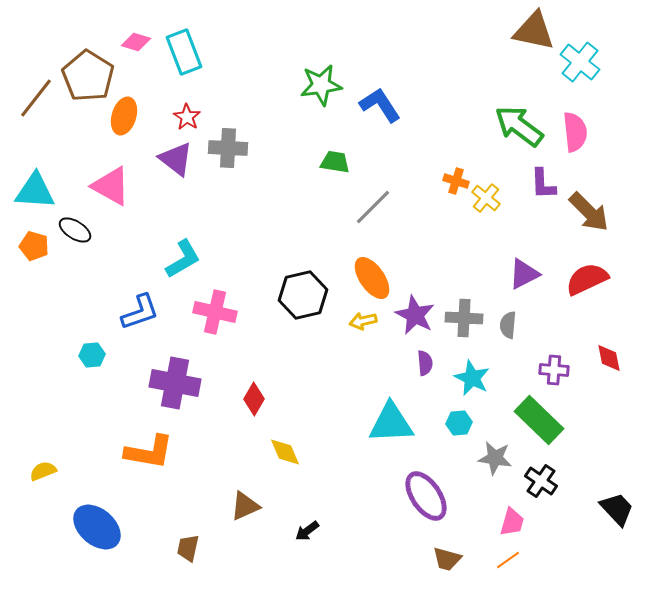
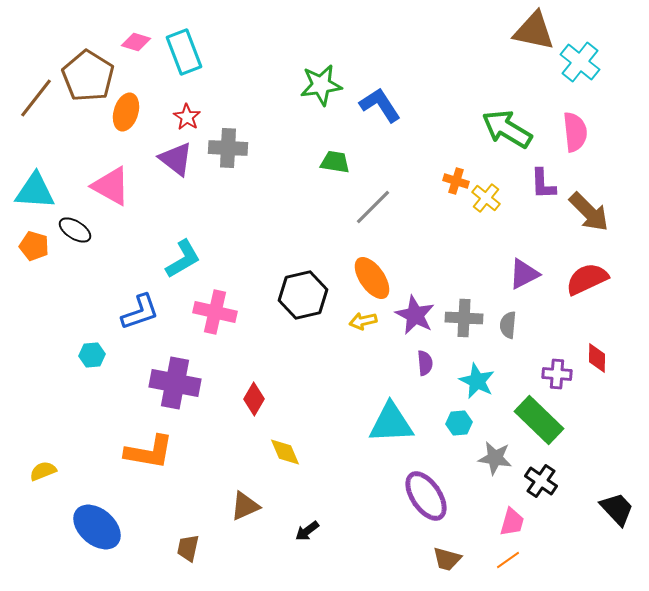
orange ellipse at (124, 116): moved 2 px right, 4 px up
green arrow at (519, 126): moved 12 px left, 3 px down; rotated 6 degrees counterclockwise
red diamond at (609, 358): moved 12 px left; rotated 12 degrees clockwise
purple cross at (554, 370): moved 3 px right, 4 px down
cyan star at (472, 378): moved 5 px right, 3 px down
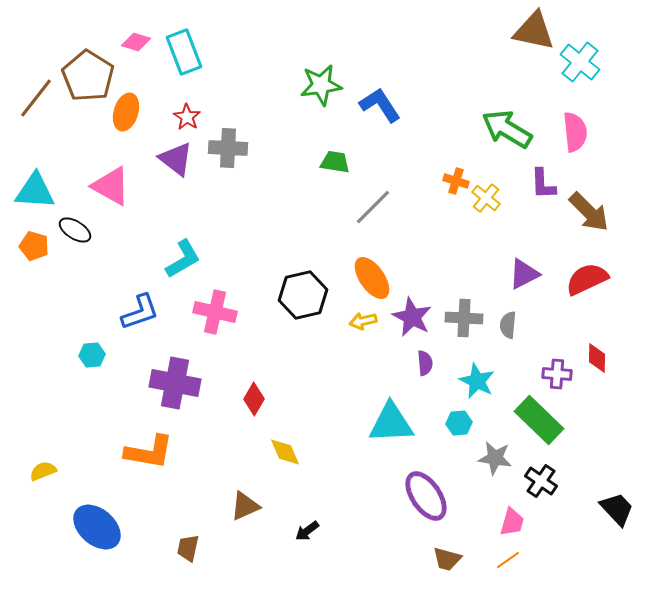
purple star at (415, 315): moved 3 px left, 2 px down
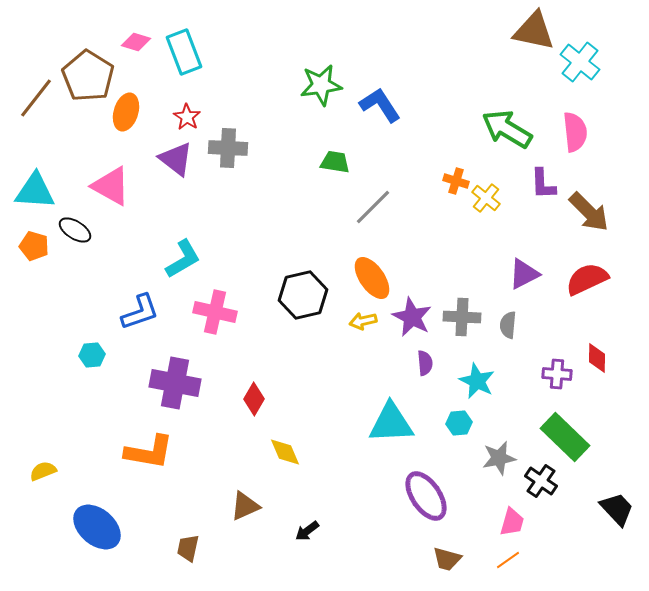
gray cross at (464, 318): moved 2 px left, 1 px up
green rectangle at (539, 420): moved 26 px right, 17 px down
gray star at (495, 458): moved 4 px right; rotated 20 degrees counterclockwise
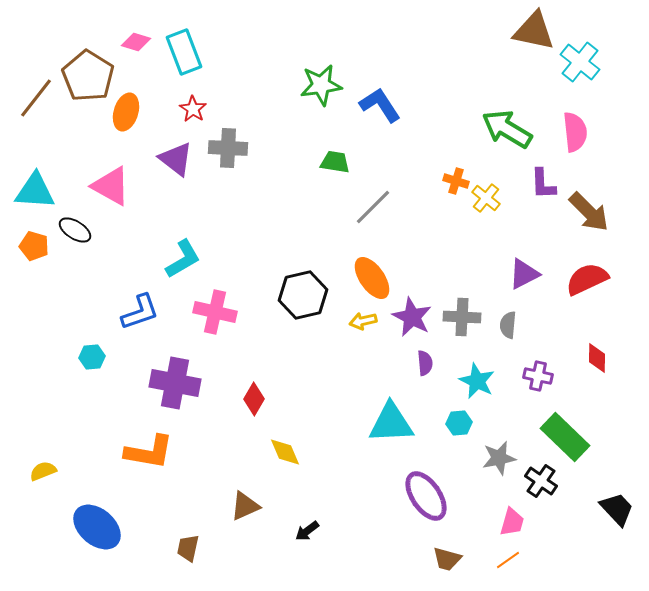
red star at (187, 117): moved 6 px right, 8 px up
cyan hexagon at (92, 355): moved 2 px down
purple cross at (557, 374): moved 19 px left, 2 px down; rotated 8 degrees clockwise
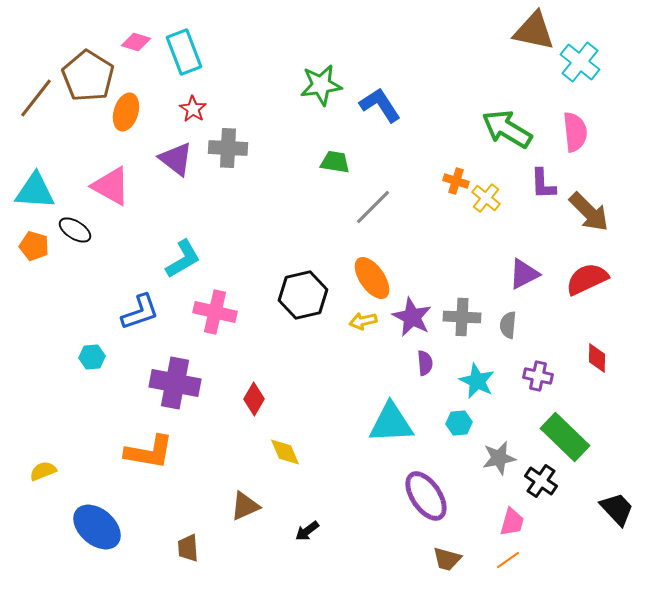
brown trapezoid at (188, 548): rotated 16 degrees counterclockwise
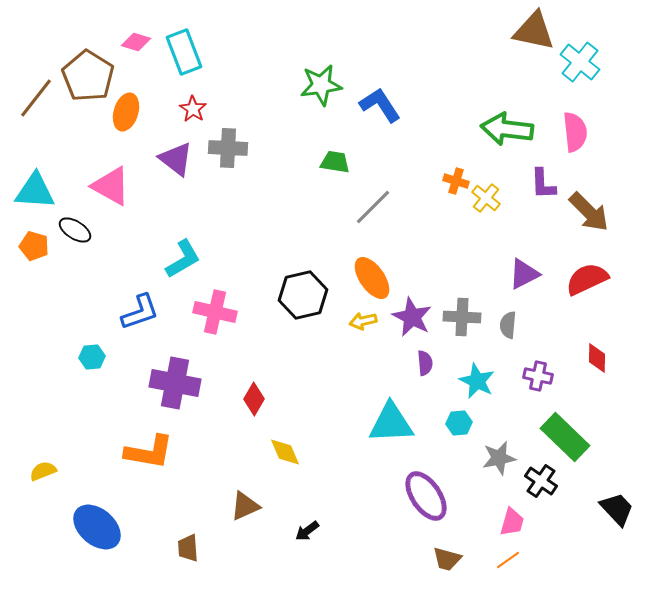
green arrow at (507, 129): rotated 24 degrees counterclockwise
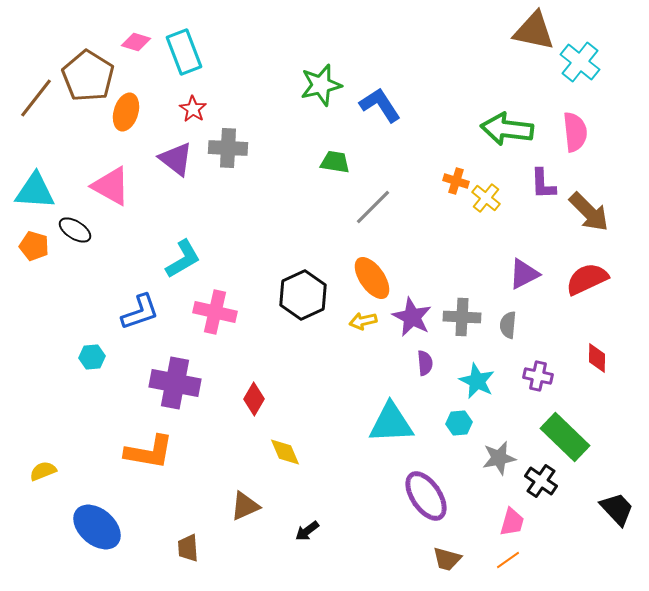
green star at (321, 85): rotated 6 degrees counterclockwise
black hexagon at (303, 295): rotated 12 degrees counterclockwise
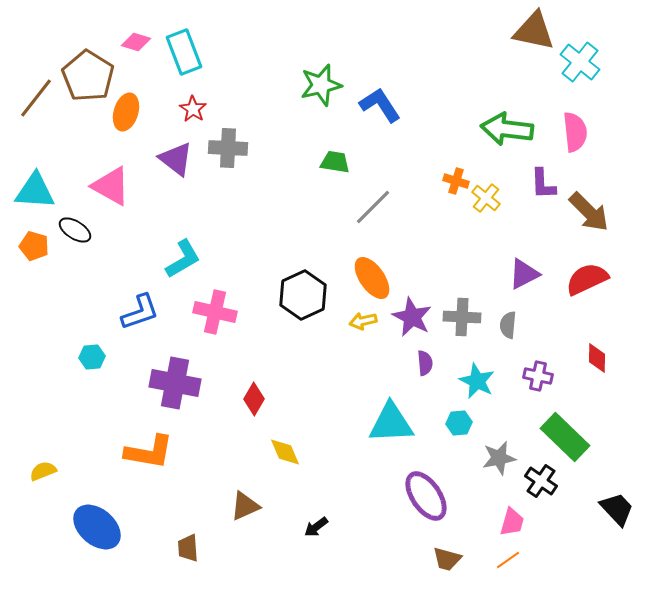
black arrow at (307, 531): moved 9 px right, 4 px up
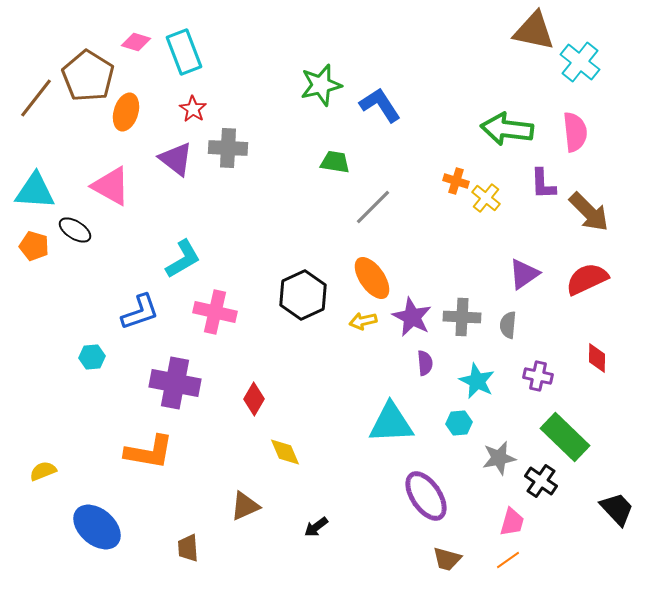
purple triangle at (524, 274): rotated 8 degrees counterclockwise
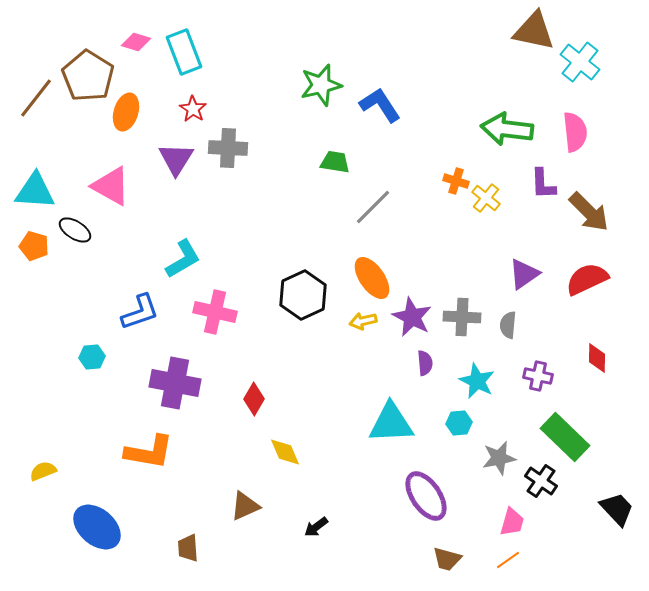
purple triangle at (176, 159): rotated 24 degrees clockwise
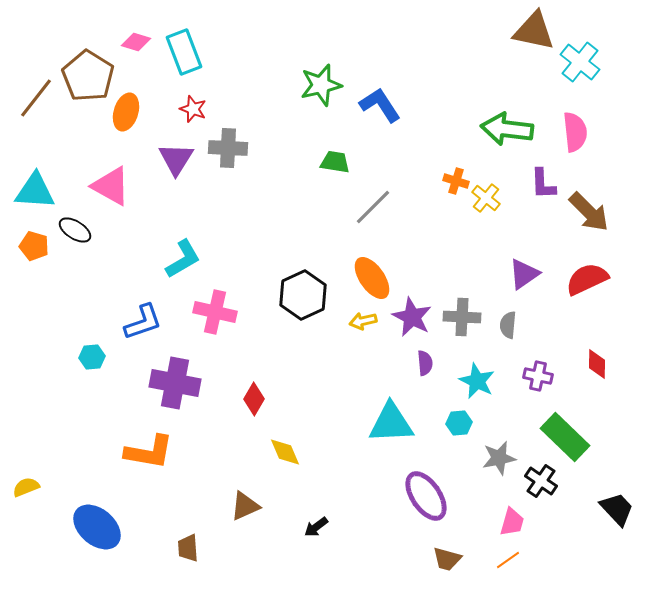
red star at (193, 109): rotated 12 degrees counterclockwise
blue L-shape at (140, 312): moved 3 px right, 10 px down
red diamond at (597, 358): moved 6 px down
yellow semicircle at (43, 471): moved 17 px left, 16 px down
